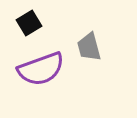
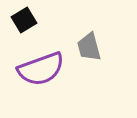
black square: moved 5 px left, 3 px up
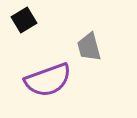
purple semicircle: moved 7 px right, 11 px down
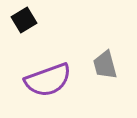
gray trapezoid: moved 16 px right, 18 px down
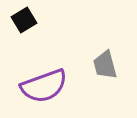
purple semicircle: moved 4 px left, 6 px down
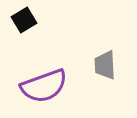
gray trapezoid: rotated 12 degrees clockwise
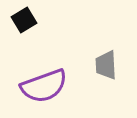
gray trapezoid: moved 1 px right
